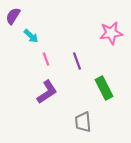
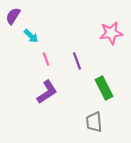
gray trapezoid: moved 11 px right
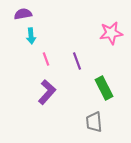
purple semicircle: moved 10 px right, 2 px up; rotated 48 degrees clockwise
cyan arrow: rotated 42 degrees clockwise
purple L-shape: rotated 15 degrees counterclockwise
